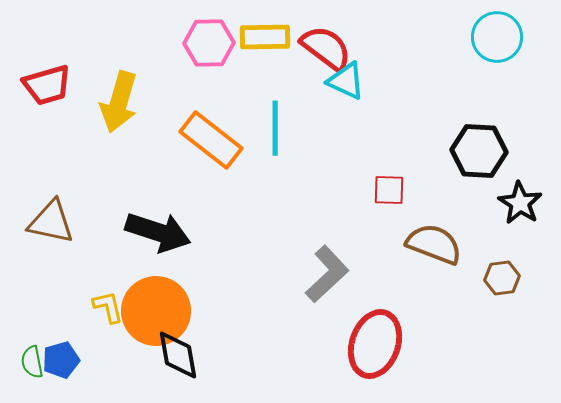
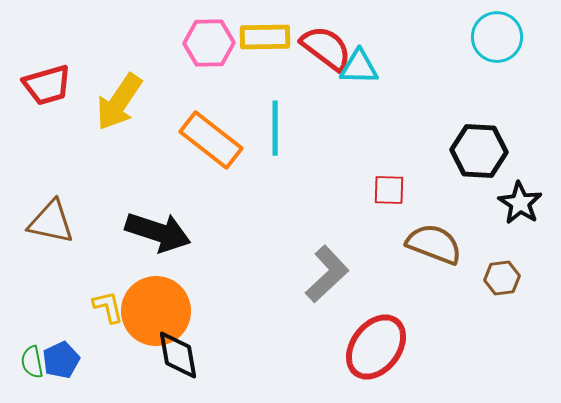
cyan triangle: moved 13 px right, 14 px up; rotated 24 degrees counterclockwise
yellow arrow: rotated 18 degrees clockwise
red ellipse: moved 1 px right, 3 px down; rotated 18 degrees clockwise
blue pentagon: rotated 9 degrees counterclockwise
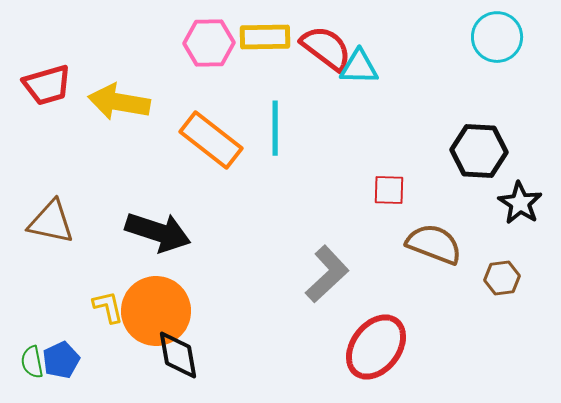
yellow arrow: rotated 66 degrees clockwise
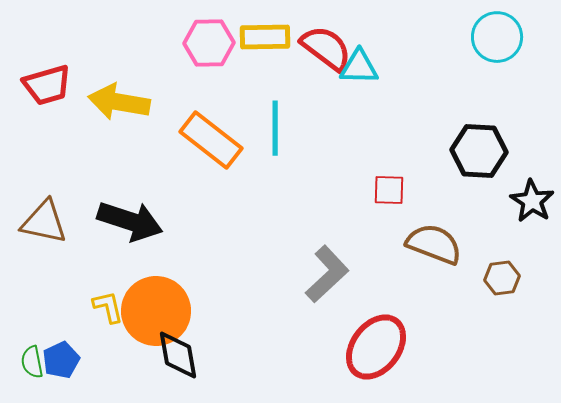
black star: moved 12 px right, 2 px up
brown triangle: moved 7 px left
black arrow: moved 28 px left, 11 px up
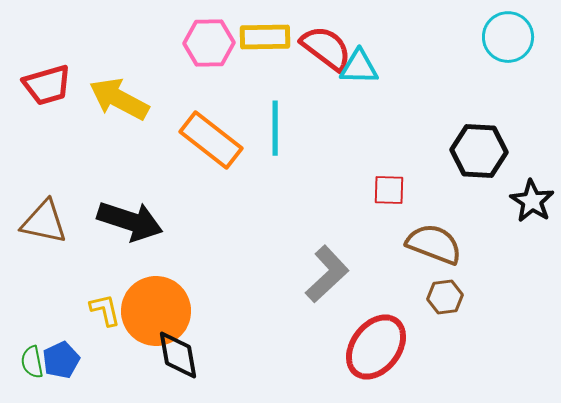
cyan circle: moved 11 px right
yellow arrow: moved 3 px up; rotated 18 degrees clockwise
brown hexagon: moved 57 px left, 19 px down
yellow L-shape: moved 3 px left, 3 px down
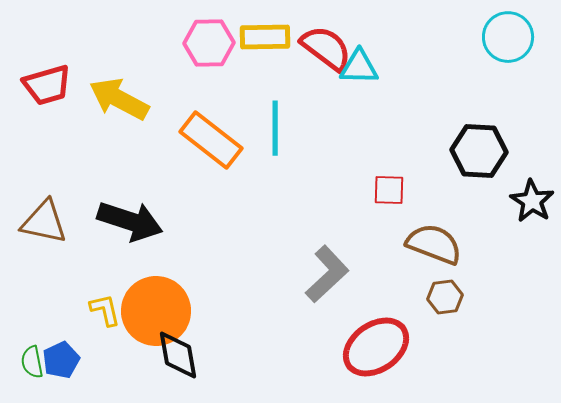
red ellipse: rotated 18 degrees clockwise
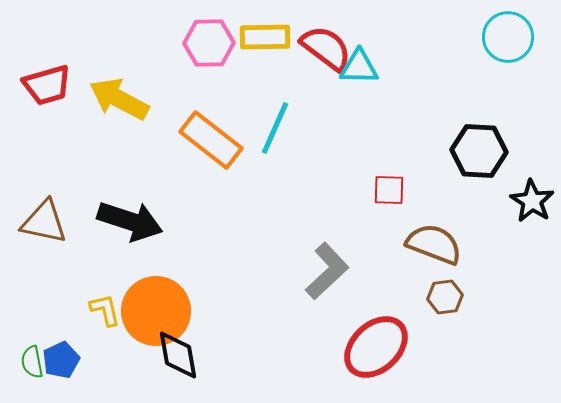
cyan line: rotated 24 degrees clockwise
gray L-shape: moved 3 px up
red ellipse: rotated 8 degrees counterclockwise
